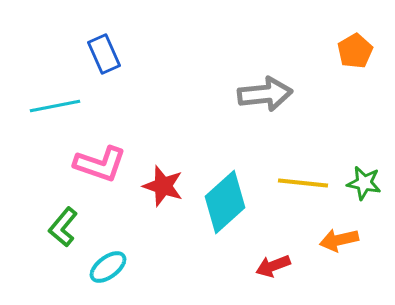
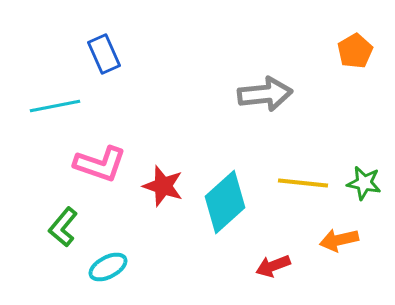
cyan ellipse: rotated 9 degrees clockwise
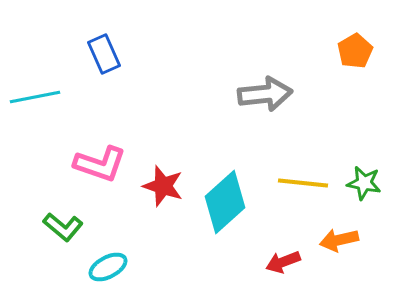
cyan line: moved 20 px left, 9 px up
green L-shape: rotated 90 degrees counterclockwise
red arrow: moved 10 px right, 4 px up
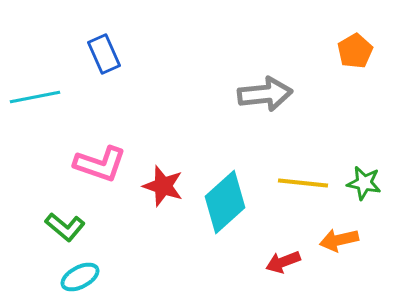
green L-shape: moved 2 px right
cyan ellipse: moved 28 px left, 10 px down
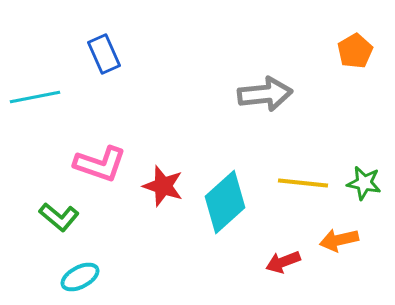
green L-shape: moved 6 px left, 10 px up
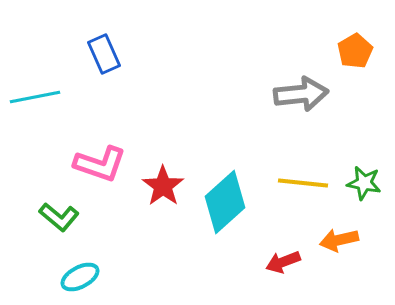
gray arrow: moved 36 px right
red star: rotated 18 degrees clockwise
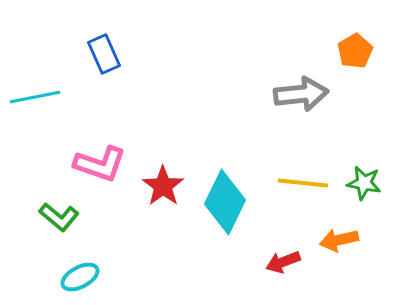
cyan diamond: rotated 22 degrees counterclockwise
